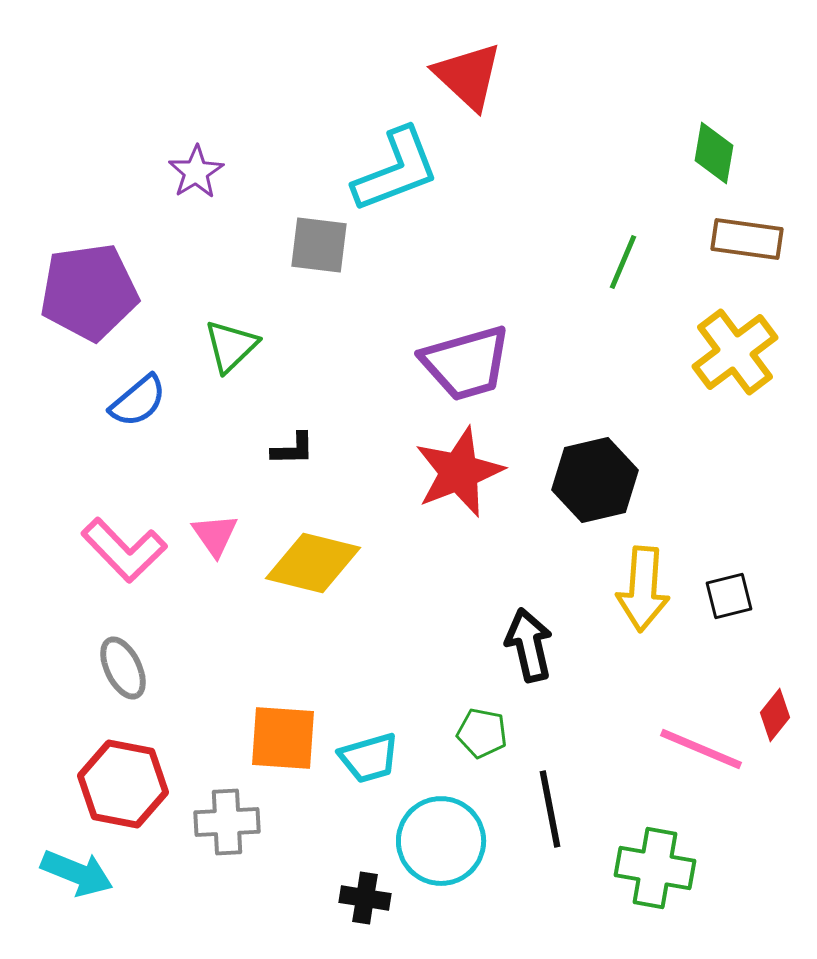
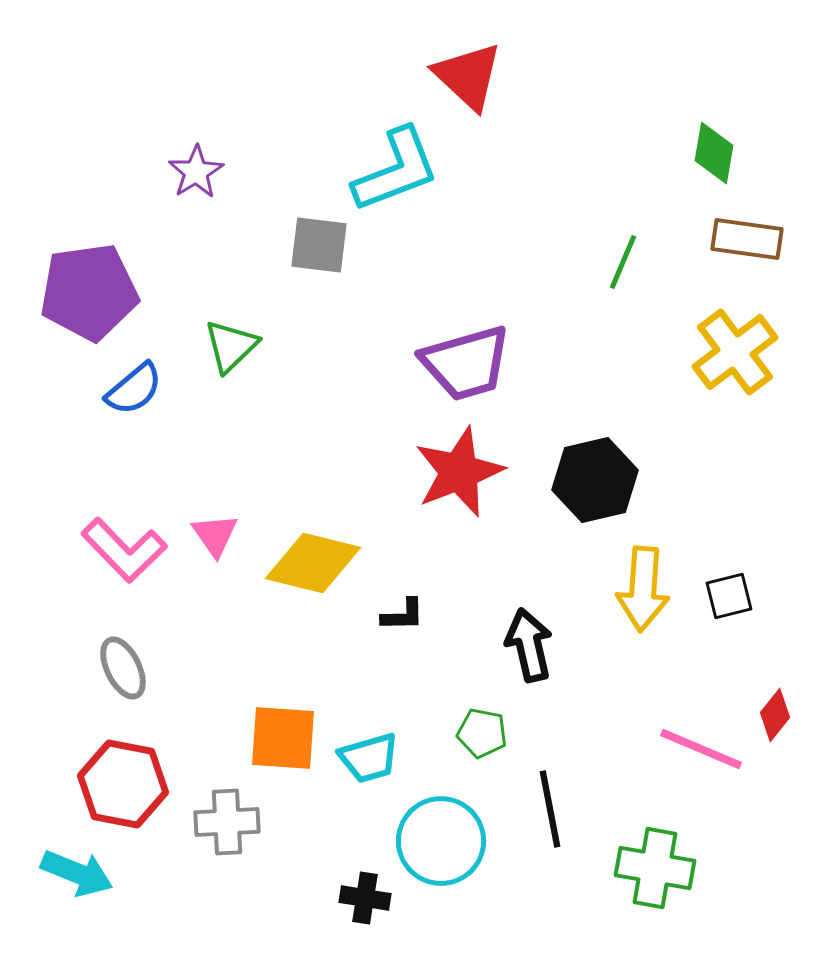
blue semicircle: moved 4 px left, 12 px up
black L-shape: moved 110 px right, 166 px down
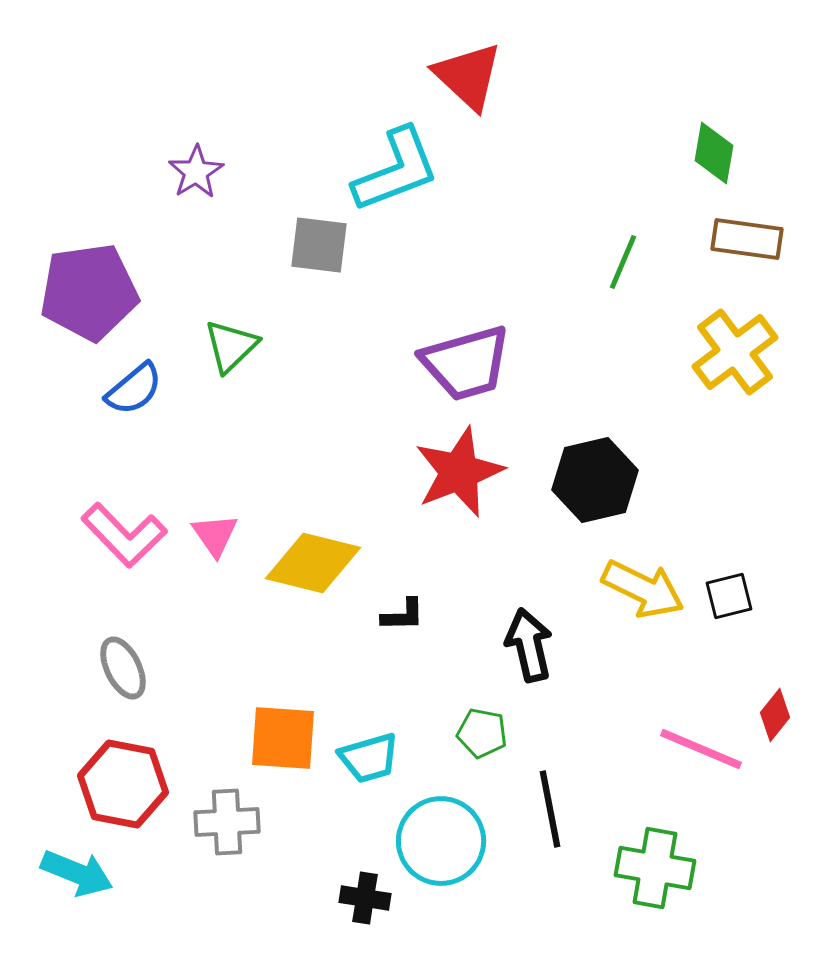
pink L-shape: moved 15 px up
yellow arrow: rotated 68 degrees counterclockwise
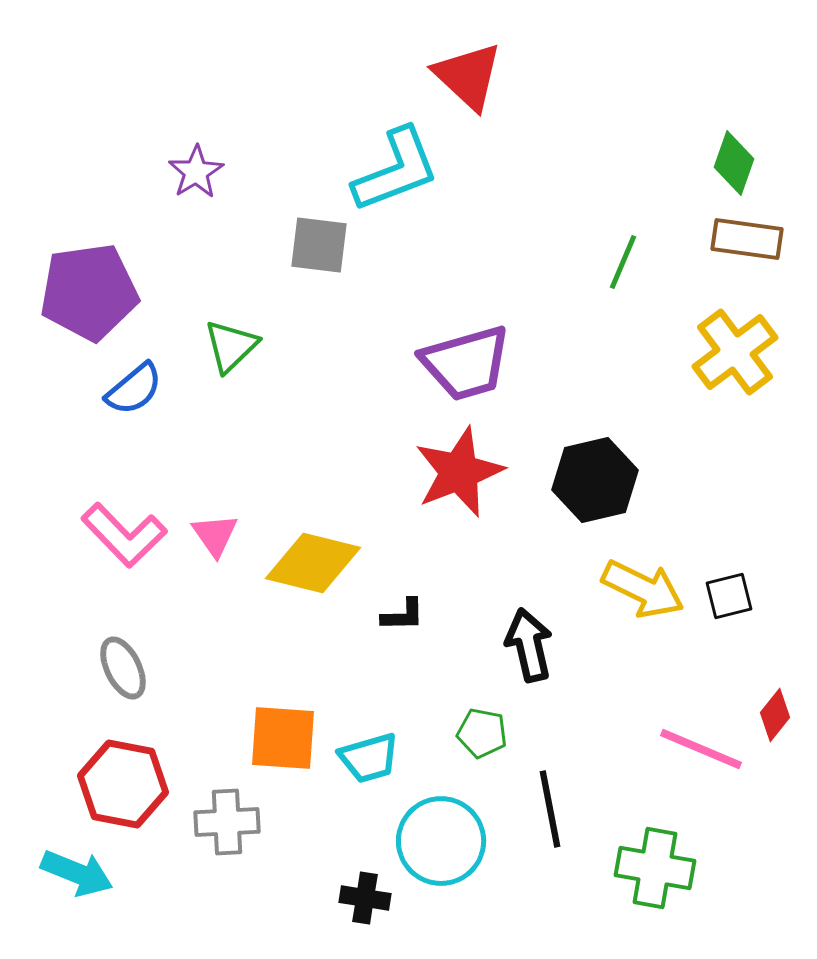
green diamond: moved 20 px right, 10 px down; rotated 10 degrees clockwise
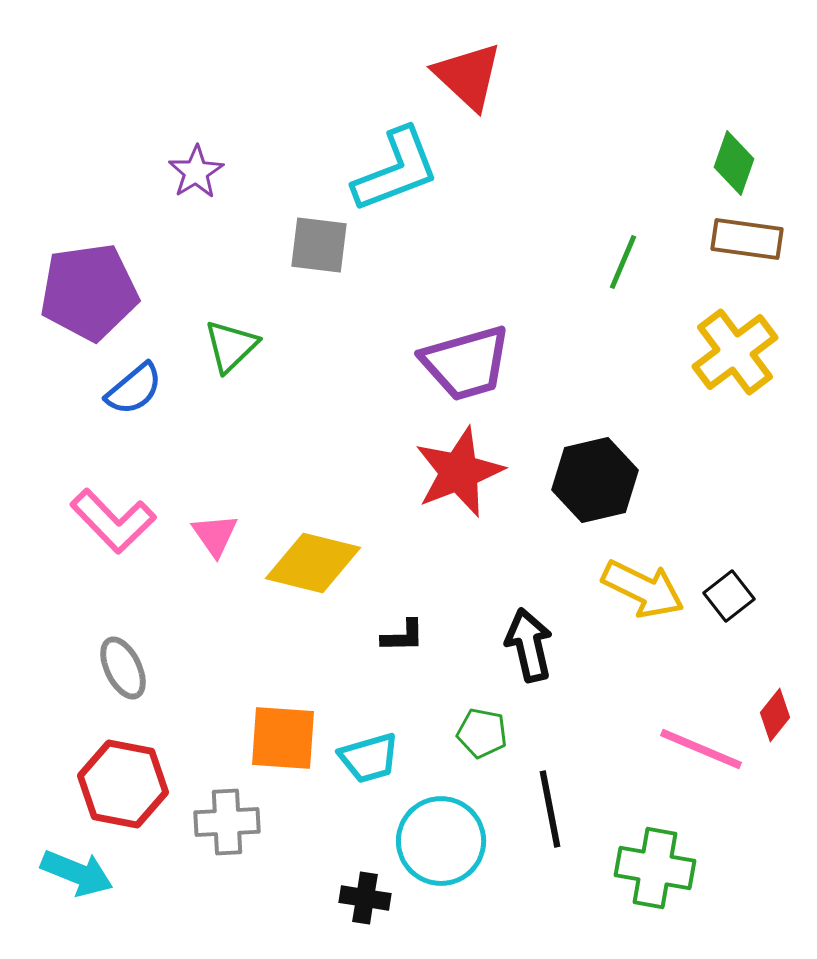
pink L-shape: moved 11 px left, 14 px up
black square: rotated 24 degrees counterclockwise
black L-shape: moved 21 px down
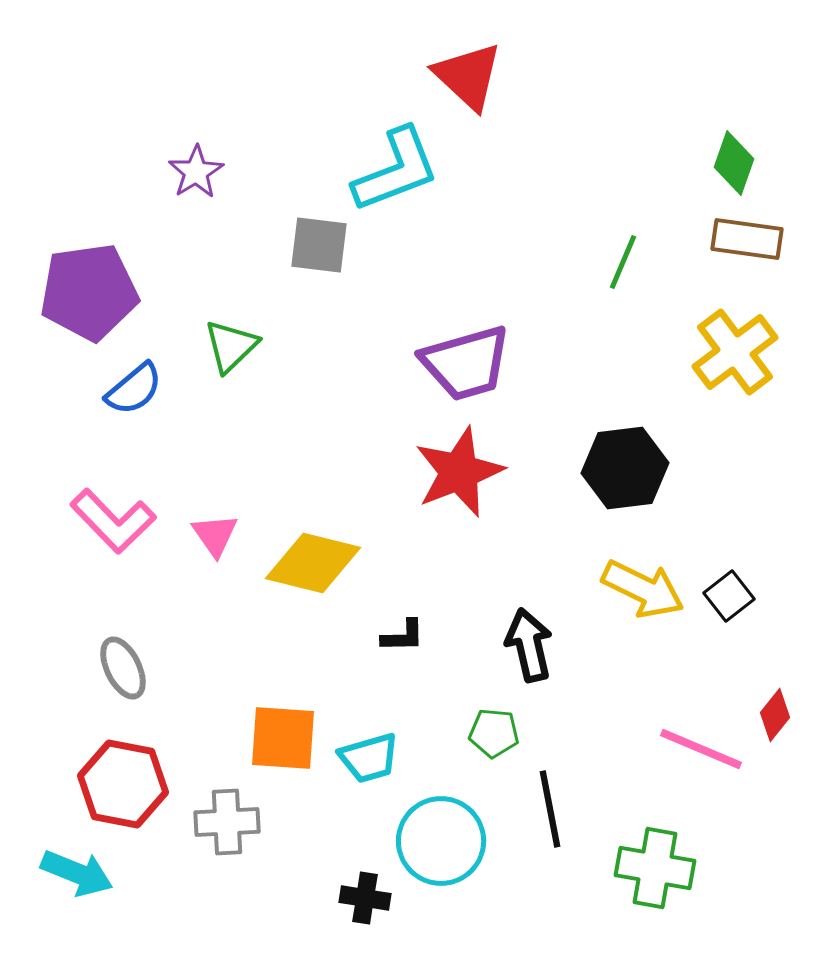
black hexagon: moved 30 px right, 12 px up; rotated 6 degrees clockwise
green pentagon: moved 12 px right; rotated 6 degrees counterclockwise
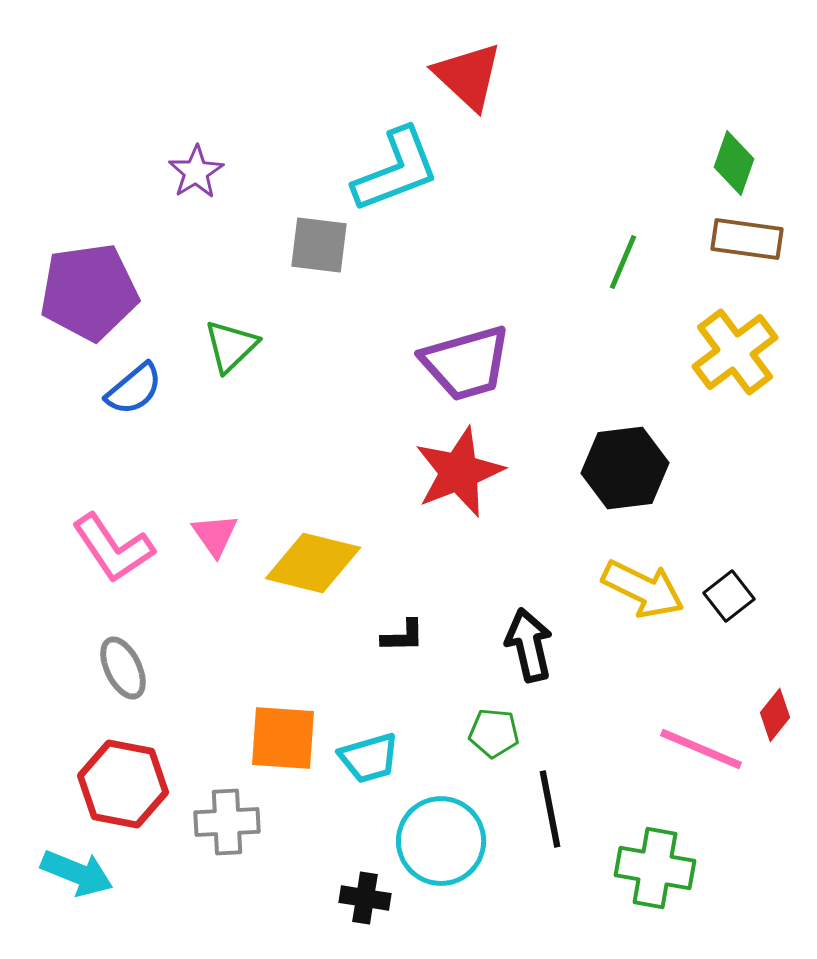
pink L-shape: moved 27 px down; rotated 10 degrees clockwise
